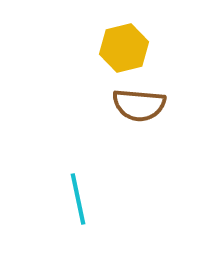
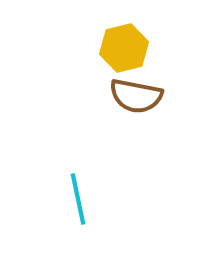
brown semicircle: moved 3 px left, 9 px up; rotated 6 degrees clockwise
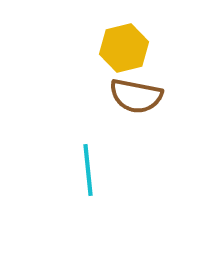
cyan line: moved 10 px right, 29 px up; rotated 6 degrees clockwise
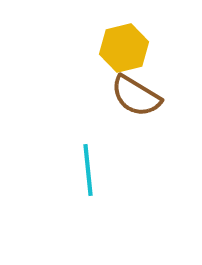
brown semicircle: rotated 20 degrees clockwise
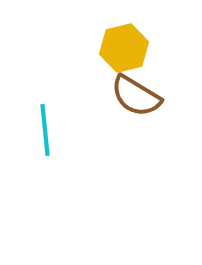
cyan line: moved 43 px left, 40 px up
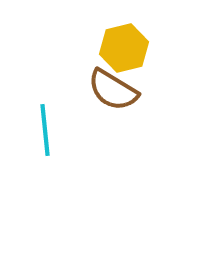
brown semicircle: moved 23 px left, 6 px up
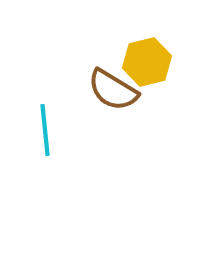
yellow hexagon: moved 23 px right, 14 px down
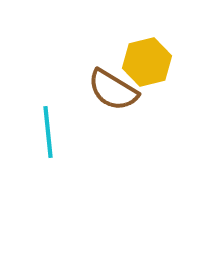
cyan line: moved 3 px right, 2 px down
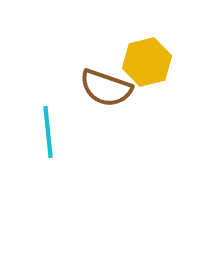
brown semicircle: moved 7 px left, 2 px up; rotated 12 degrees counterclockwise
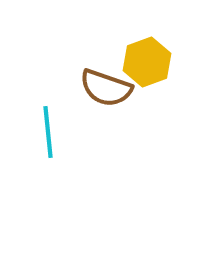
yellow hexagon: rotated 6 degrees counterclockwise
